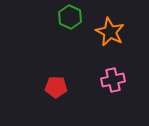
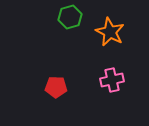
green hexagon: rotated 20 degrees clockwise
pink cross: moved 1 px left
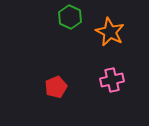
green hexagon: rotated 20 degrees counterclockwise
red pentagon: rotated 25 degrees counterclockwise
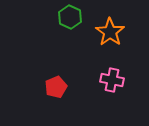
orange star: rotated 8 degrees clockwise
pink cross: rotated 25 degrees clockwise
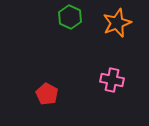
orange star: moved 7 px right, 9 px up; rotated 16 degrees clockwise
red pentagon: moved 9 px left, 7 px down; rotated 20 degrees counterclockwise
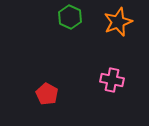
orange star: moved 1 px right, 1 px up
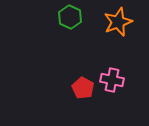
red pentagon: moved 36 px right, 6 px up
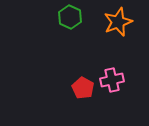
pink cross: rotated 25 degrees counterclockwise
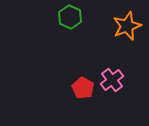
orange star: moved 9 px right, 4 px down
pink cross: rotated 25 degrees counterclockwise
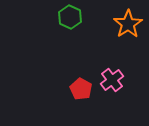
orange star: moved 1 px right, 2 px up; rotated 12 degrees counterclockwise
red pentagon: moved 2 px left, 1 px down
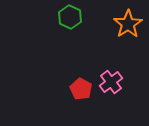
pink cross: moved 1 px left, 2 px down
